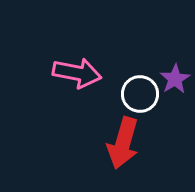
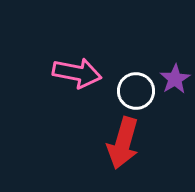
white circle: moved 4 px left, 3 px up
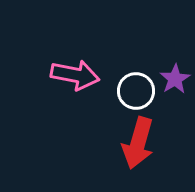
pink arrow: moved 2 px left, 2 px down
red arrow: moved 15 px right
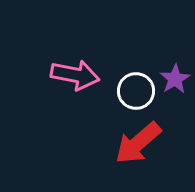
red arrow: rotated 33 degrees clockwise
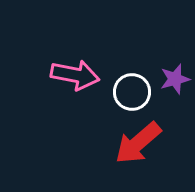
purple star: rotated 16 degrees clockwise
white circle: moved 4 px left, 1 px down
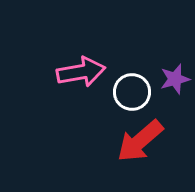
pink arrow: moved 6 px right, 3 px up; rotated 21 degrees counterclockwise
red arrow: moved 2 px right, 2 px up
